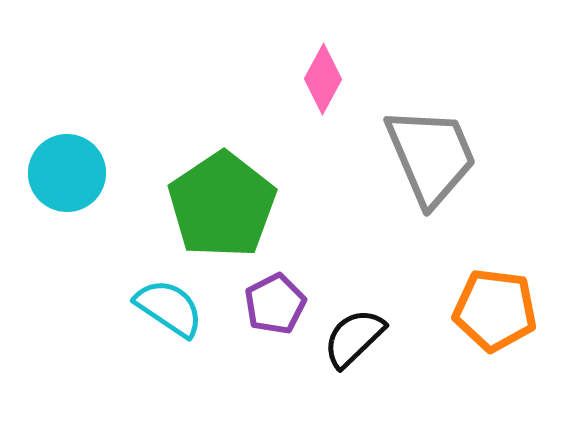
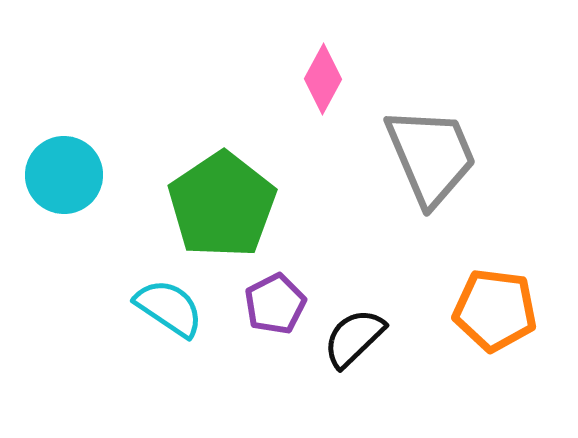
cyan circle: moved 3 px left, 2 px down
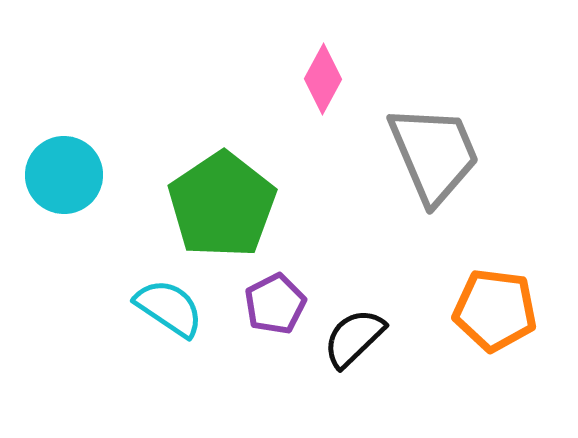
gray trapezoid: moved 3 px right, 2 px up
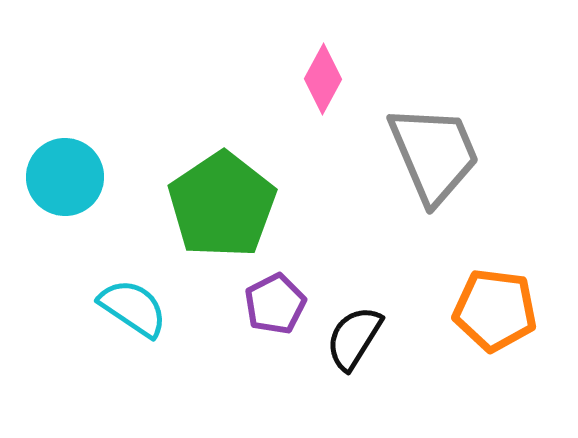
cyan circle: moved 1 px right, 2 px down
cyan semicircle: moved 36 px left
black semicircle: rotated 14 degrees counterclockwise
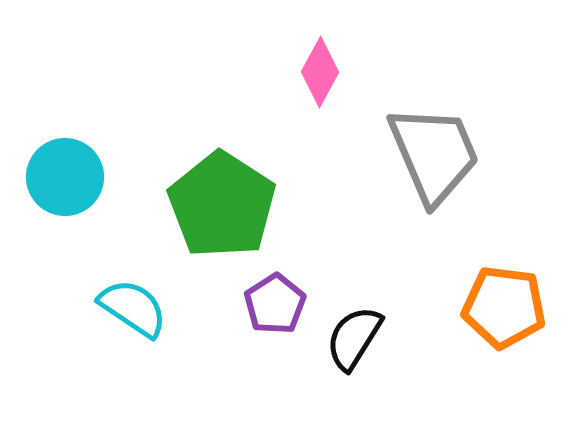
pink diamond: moved 3 px left, 7 px up
green pentagon: rotated 5 degrees counterclockwise
purple pentagon: rotated 6 degrees counterclockwise
orange pentagon: moved 9 px right, 3 px up
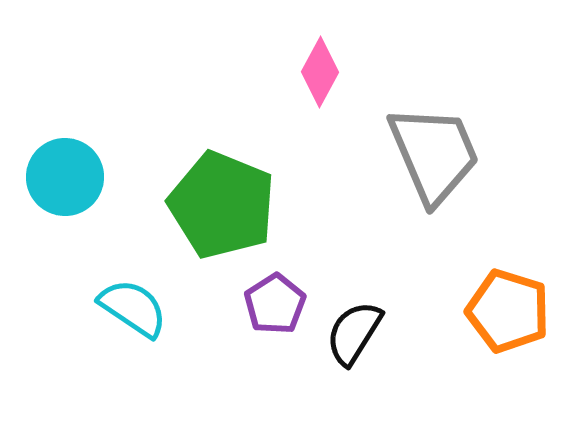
green pentagon: rotated 11 degrees counterclockwise
orange pentagon: moved 4 px right, 4 px down; rotated 10 degrees clockwise
black semicircle: moved 5 px up
